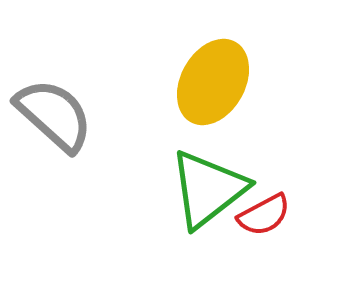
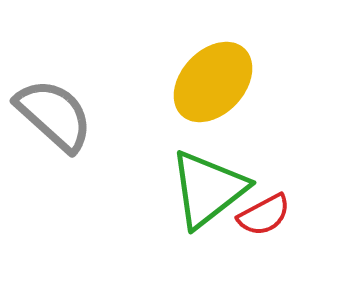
yellow ellipse: rotated 14 degrees clockwise
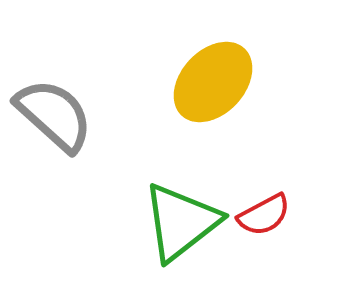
green triangle: moved 27 px left, 33 px down
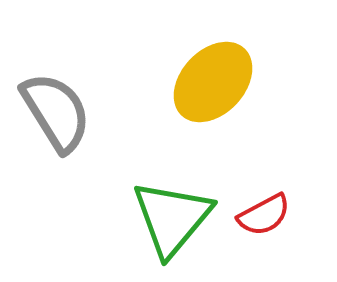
gray semicircle: moved 2 px right, 3 px up; rotated 16 degrees clockwise
green triangle: moved 9 px left, 4 px up; rotated 12 degrees counterclockwise
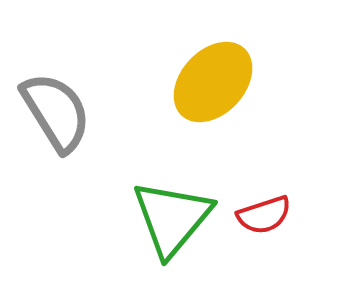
red semicircle: rotated 10 degrees clockwise
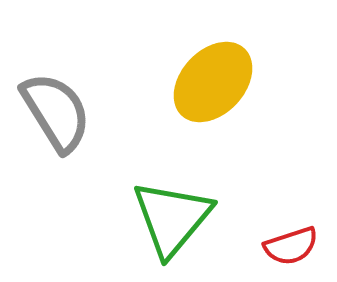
red semicircle: moved 27 px right, 31 px down
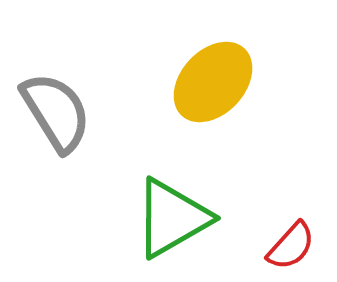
green triangle: rotated 20 degrees clockwise
red semicircle: rotated 30 degrees counterclockwise
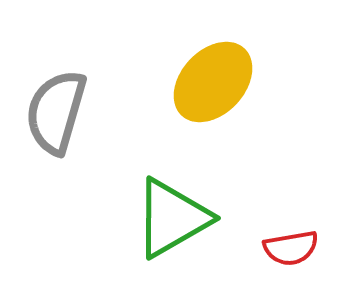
gray semicircle: rotated 132 degrees counterclockwise
red semicircle: moved 2 px down; rotated 38 degrees clockwise
